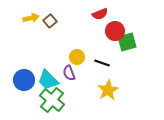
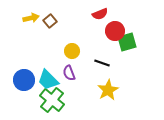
yellow circle: moved 5 px left, 6 px up
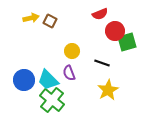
brown square: rotated 24 degrees counterclockwise
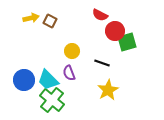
red semicircle: moved 1 px down; rotated 49 degrees clockwise
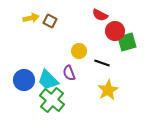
yellow circle: moved 7 px right
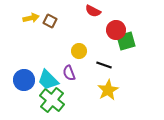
red semicircle: moved 7 px left, 4 px up
red circle: moved 1 px right, 1 px up
green square: moved 1 px left, 1 px up
black line: moved 2 px right, 2 px down
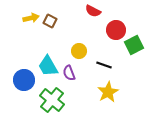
green square: moved 8 px right, 4 px down; rotated 12 degrees counterclockwise
cyan trapezoid: moved 14 px up; rotated 15 degrees clockwise
yellow star: moved 2 px down
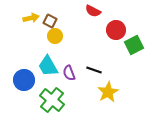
yellow circle: moved 24 px left, 15 px up
black line: moved 10 px left, 5 px down
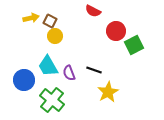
red circle: moved 1 px down
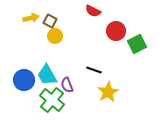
green square: moved 3 px right, 1 px up
cyan trapezoid: moved 1 px left, 9 px down
purple semicircle: moved 2 px left, 12 px down
